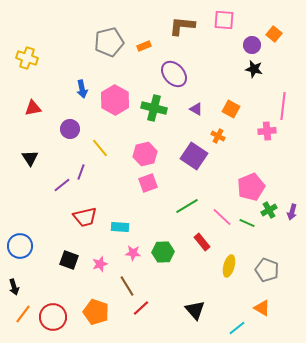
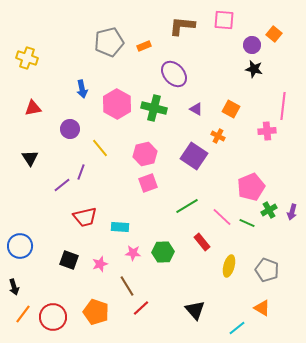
pink hexagon at (115, 100): moved 2 px right, 4 px down
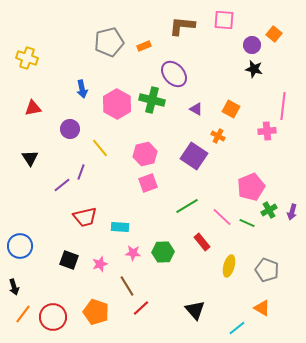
green cross at (154, 108): moved 2 px left, 8 px up
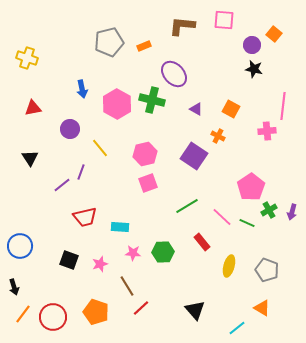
pink pentagon at (251, 187): rotated 12 degrees counterclockwise
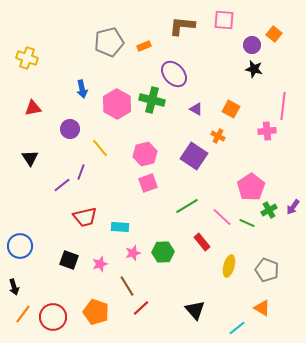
purple arrow at (292, 212): moved 1 px right, 5 px up; rotated 21 degrees clockwise
pink star at (133, 253): rotated 21 degrees counterclockwise
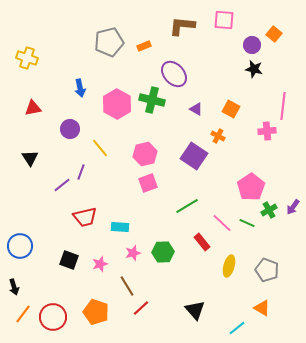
blue arrow at (82, 89): moved 2 px left, 1 px up
pink line at (222, 217): moved 6 px down
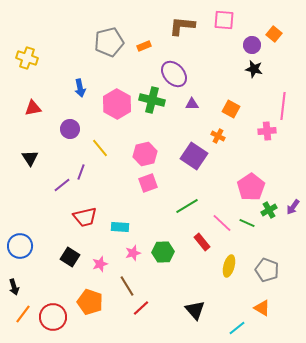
purple triangle at (196, 109): moved 4 px left, 5 px up; rotated 32 degrees counterclockwise
black square at (69, 260): moved 1 px right, 3 px up; rotated 12 degrees clockwise
orange pentagon at (96, 312): moved 6 px left, 10 px up
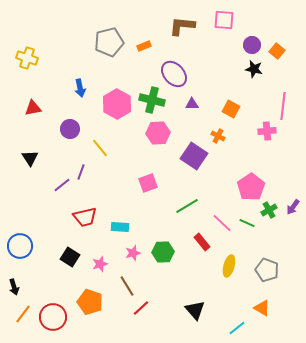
orange square at (274, 34): moved 3 px right, 17 px down
pink hexagon at (145, 154): moved 13 px right, 21 px up; rotated 10 degrees clockwise
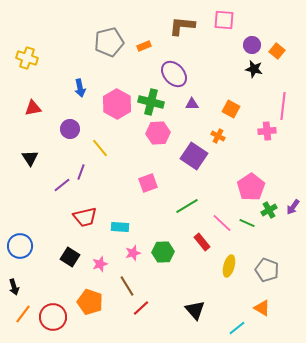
green cross at (152, 100): moved 1 px left, 2 px down
